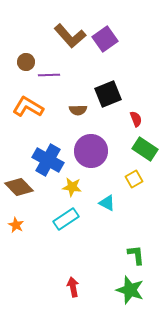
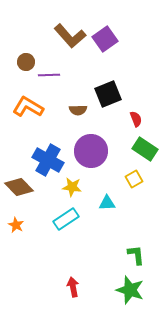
cyan triangle: rotated 30 degrees counterclockwise
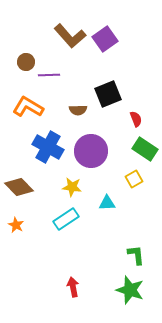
blue cross: moved 13 px up
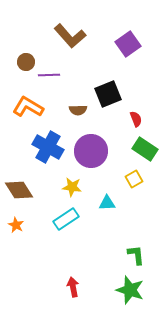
purple square: moved 23 px right, 5 px down
brown diamond: moved 3 px down; rotated 12 degrees clockwise
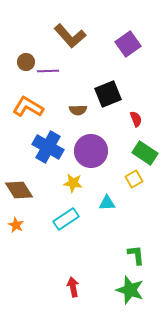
purple line: moved 1 px left, 4 px up
green rectangle: moved 4 px down
yellow star: moved 1 px right, 4 px up
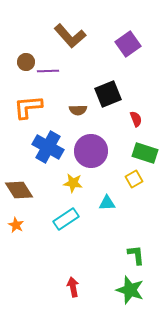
orange L-shape: rotated 36 degrees counterclockwise
green rectangle: rotated 15 degrees counterclockwise
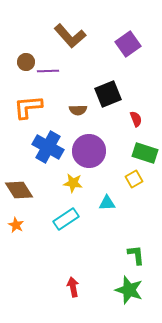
purple circle: moved 2 px left
green star: moved 1 px left
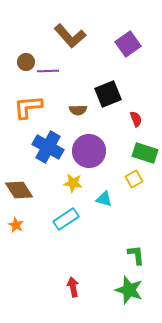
cyan triangle: moved 3 px left, 4 px up; rotated 18 degrees clockwise
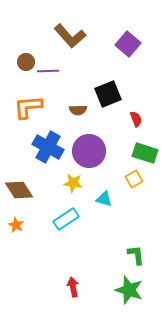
purple square: rotated 15 degrees counterclockwise
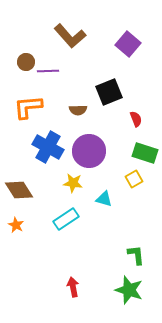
black square: moved 1 px right, 2 px up
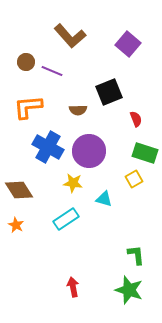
purple line: moved 4 px right; rotated 25 degrees clockwise
